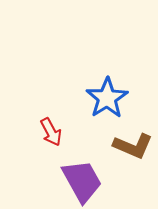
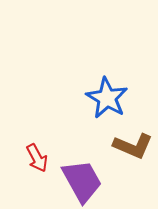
blue star: rotated 9 degrees counterclockwise
red arrow: moved 14 px left, 26 px down
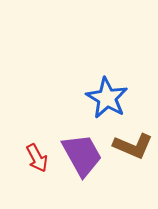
purple trapezoid: moved 26 px up
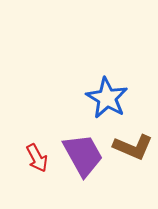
brown L-shape: moved 1 px down
purple trapezoid: moved 1 px right
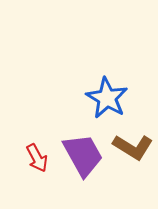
brown L-shape: rotated 9 degrees clockwise
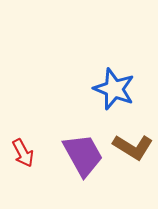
blue star: moved 7 px right, 9 px up; rotated 9 degrees counterclockwise
red arrow: moved 14 px left, 5 px up
